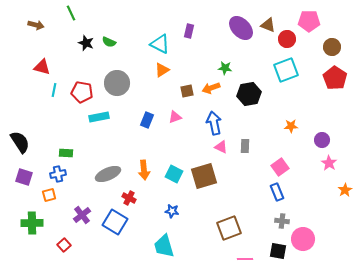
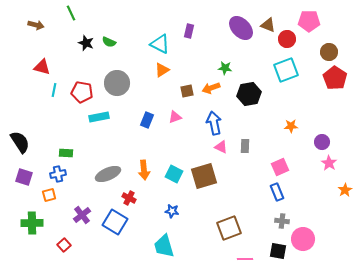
brown circle at (332, 47): moved 3 px left, 5 px down
purple circle at (322, 140): moved 2 px down
pink square at (280, 167): rotated 12 degrees clockwise
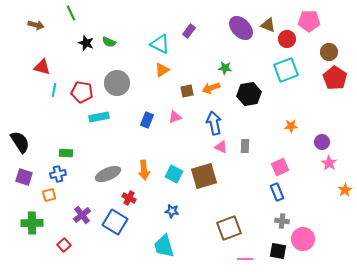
purple rectangle at (189, 31): rotated 24 degrees clockwise
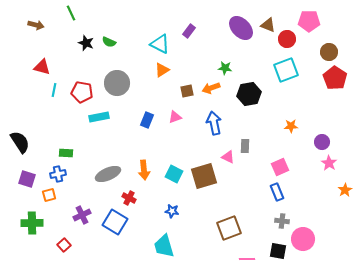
pink triangle at (221, 147): moved 7 px right, 10 px down
purple square at (24, 177): moved 3 px right, 2 px down
purple cross at (82, 215): rotated 12 degrees clockwise
pink line at (245, 259): moved 2 px right
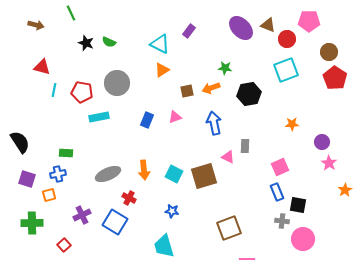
orange star at (291, 126): moved 1 px right, 2 px up
black square at (278, 251): moved 20 px right, 46 px up
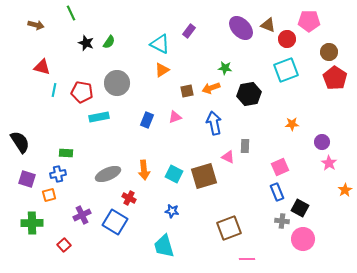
green semicircle at (109, 42): rotated 80 degrees counterclockwise
black square at (298, 205): moved 2 px right, 3 px down; rotated 18 degrees clockwise
